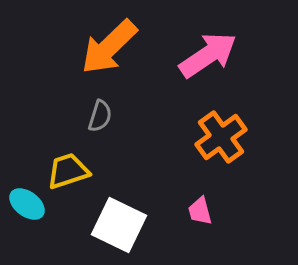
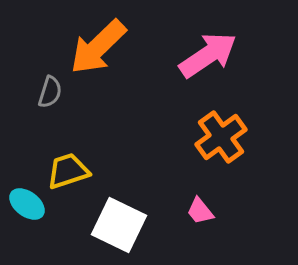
orange arrow: moved 11 px left
gray semicircle: moved 50 px left, 24 px up
pink trapezoid: rotated 24 degrees counterclockwise
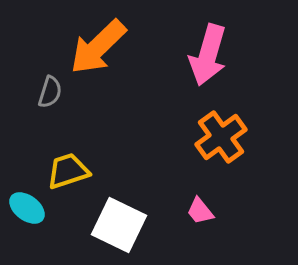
pink arrow: rotated 140 degrees clockwise
cyan ellipse: moved 4 px down
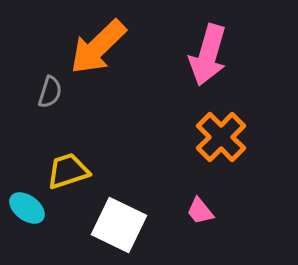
orange cross: rotated 9 degrees counterclockwise
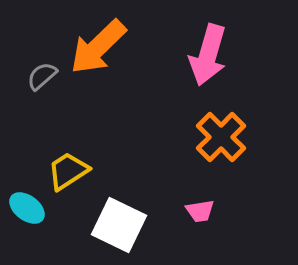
gray semicircle: moved 8 px left, 16 px up; rotated 148 degrees counterclockwise
yellow trapezoid: rotated 15 degrees counterclockwise
pink trapezoid: rotated 60 degrees counterclockwise
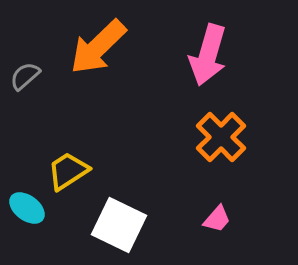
gray semicircle: moved 17 px left
pink trapezoid: moved 17 px right, 8 px down; rotated 40 degrees counterclockwise
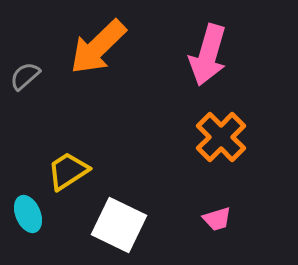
cyan ellipse: moved 1 px right, 6 px down; rotated 30 degrees clockwise
pink trapezoid: rotated 32 degrees clockwise
